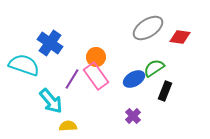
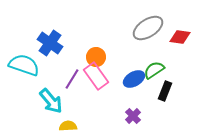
green semicircle: moved 2 px down
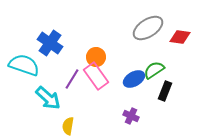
cyan arrow: moved 3 px left, 3 px up; rotated 8 degrees counterclockwise
purple cross: moved 2 px left; rotated 21 degrees counterclockwise
yellow semicircle: rotated 78 degrees counterclockwise
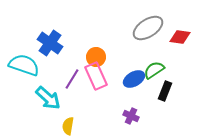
pink rectangle: rotated 12 degrees clockwise
